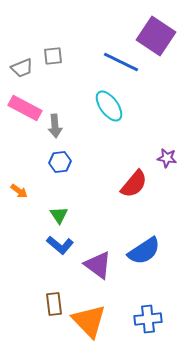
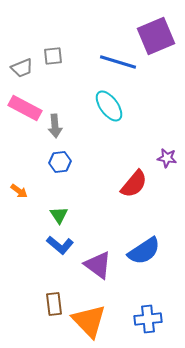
purple square: rotated 33 degrees clockwise
blue line: moved 3 px left; rotated 9 degrees counterclockwise
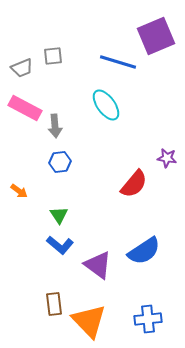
cyan ellipse: moved 3 px left, 1 px up
